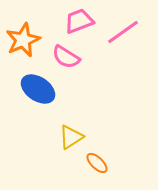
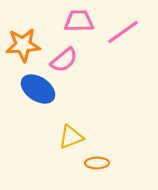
pink trapezoid: rotated 20 degrees clockwise
orange star: moved 5 px down; rotated 20 degrees clockwise
pink semicircle: moved 2 px left, 3 px down; rotated 72 degrees counterclockwise
yellow triangle: rotated 12 degrees clockwise
orange ellipse: rotated 45 degrees counterclockwise
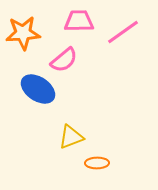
orange star: moved 12 px up
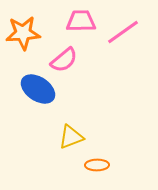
pink trapezoid: moved 2 px right
orange ellipse: moved 2 px down
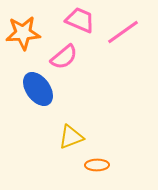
pink trapezoid: moved 1 px left, 1 px up; rotated 24 degrees clockwise
pink semicircle: moved 3 px up
blue ellipse: rotated 20 degrees clockwise
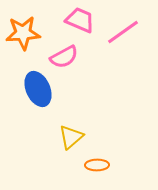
pink semicircle: rotated 12 degrees clockwise
blue ellipse: rotated 12 degrees clockwise
yellow triangle: rotated 20 degrees counterclockwise
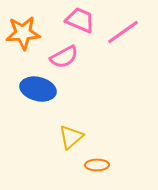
blue ellipse: rotated 52 degrees counterclockwise
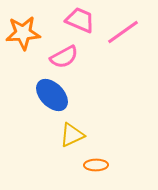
blue ellipse: moved 14 px right, 6 px down; rotated 32 degrees clockwise
yellow triangle: moved 1 px right, 2 px up; rotated 16 degrees clockwise
orange ellipse: moved 1 px left
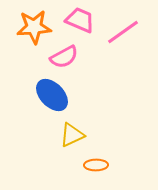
orange star: moved 11 px right, 6 px up
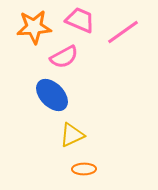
orange ellipse: moved 12 px left, 4 px down
